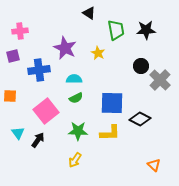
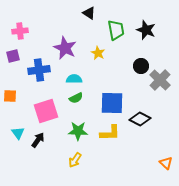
black star: rotated 24 degrees clockwise
pink square: rotated 20 degrees clockwise
orange triangle: moved 12 px right, 2 px up
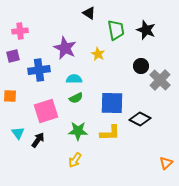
yellow star: moved 1 px down
orange triangle: rotated 32 degrees clockwise
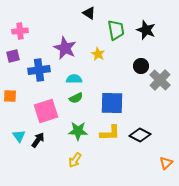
black diamond: moved 16 px down
cyan triangle: moved 1 px right, 3 px down
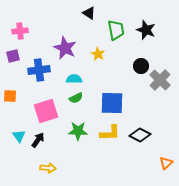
yellow arrow: moved 27 px left, 8 px down; rotated 119 degrees counterclockwise
